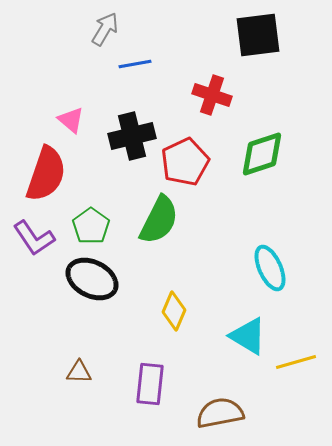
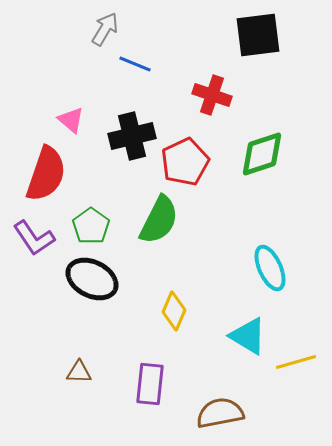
blue line: rotated 32 degrees clockwise
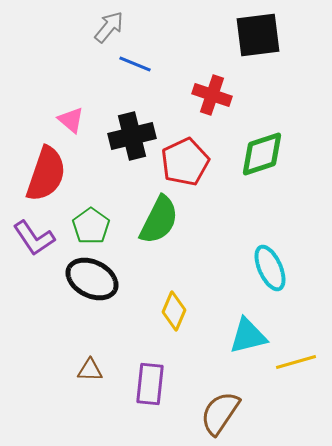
gray arrow: moved 4 px right, 2 px up; rotated 8 degrees clockwise
cyan triangle: rotated 45 degrees counterclockwise
brown triangle: moved 11 px right, 2 px up
brown semicircle: rotated 45 degrees counterclockwise
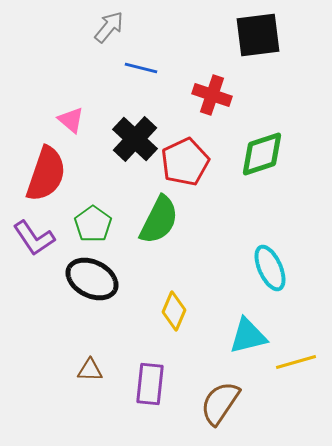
blue line: moved 6 px right, 4 px down; rotated 8 degrees counterclockwise
black cross: moved 3 px right, 3 px down; rotated 33 degrees counterclockwise
green pentagon: moved 2 px right, 2 px up
brown semicircle: moved 10 px up
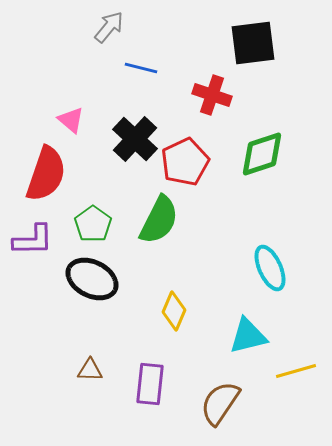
black square: moved 5 px left, 8 px down
purple L-shape: moved 1 px left, 2 px down; rotated 57 degrees counterclockwise
yellow line: moved 9 px down
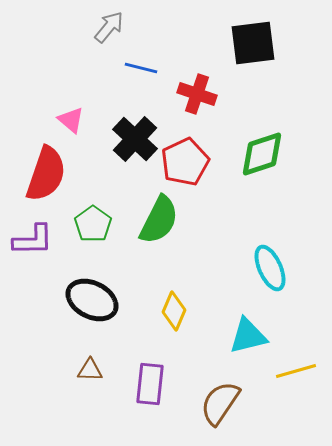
red cross: moved 15 px left, 1 px up
black ellipse: moved 21 px down
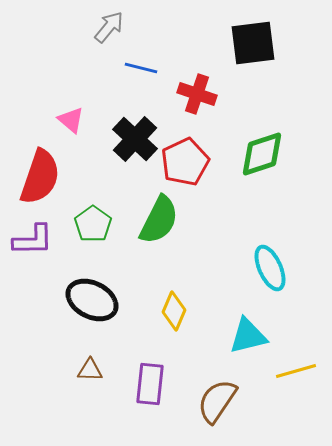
red semicircle: moved 6 px left, 3 px down
brown semicircle: moved 3 px left, 2 px up
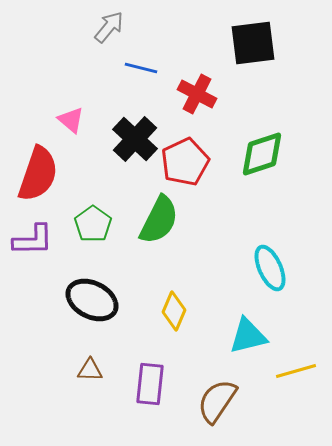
red cross: rotated 9 degrees clockwise
red semicircle: moved 2 px left, 3 px up
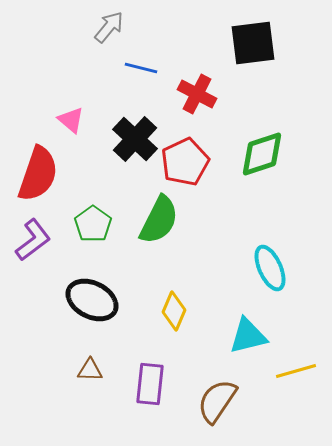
purple L-shape: rotated 36 degrees counterclockwise
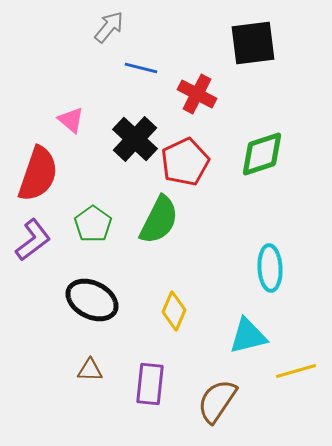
cyan ellipse: rotated 21 degrees clockwise
